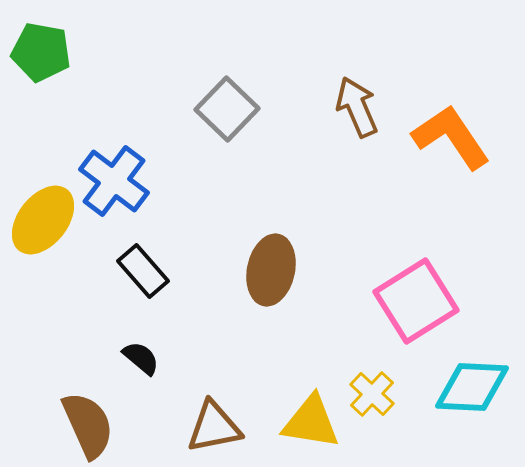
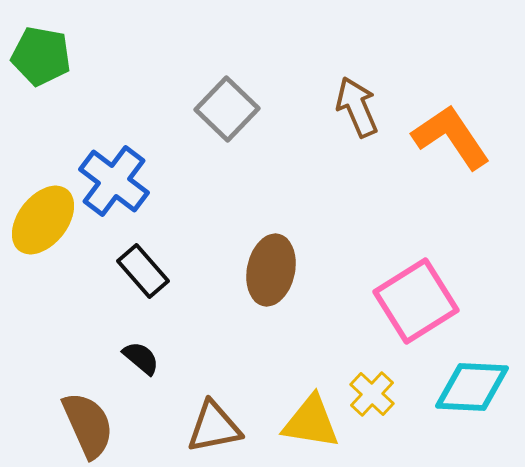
green pentagon: moved 4 px down
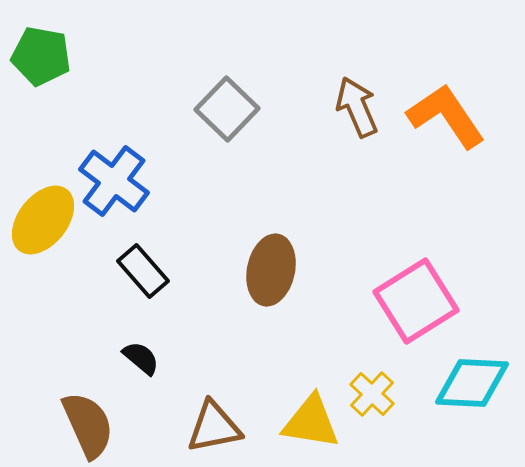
orange L-shape: moved 5 px left, 21 px up
cyan diamond: moved 4 px up
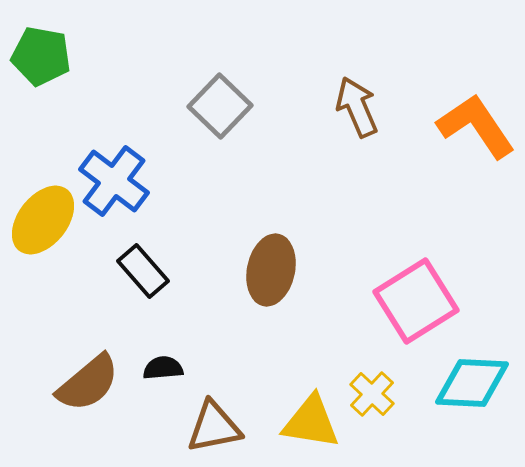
gray square: moved 7 px left, 3 px up
orange L-shape: moved 30 px right, 10 px down
black semicircle: moved 22 px right, 10 px down; rotated 45 degrees counterclockwise
brown semicircle: moved 42 px up; rotated 74 degrees clockwise
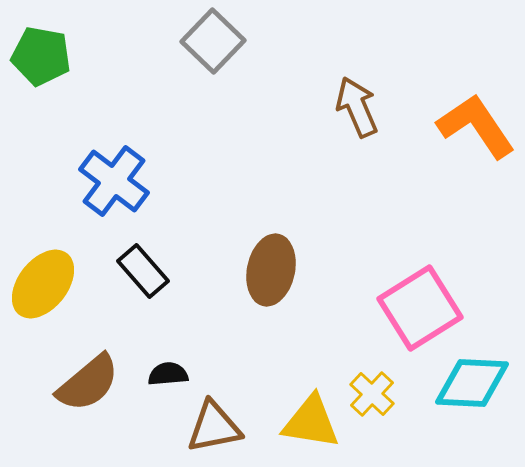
gray square: moved 7 px left, 65 px up
yellow ellipse: moved 64 px down
pink square: moved 4 px right, 7 px down
black semicircle: moved 5 px right, 6 px down
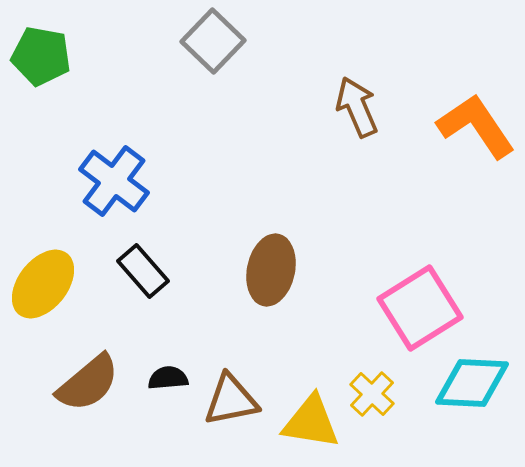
black semicircle: moved 4 px down
brown triangle: moved 17 px right, 27 px up
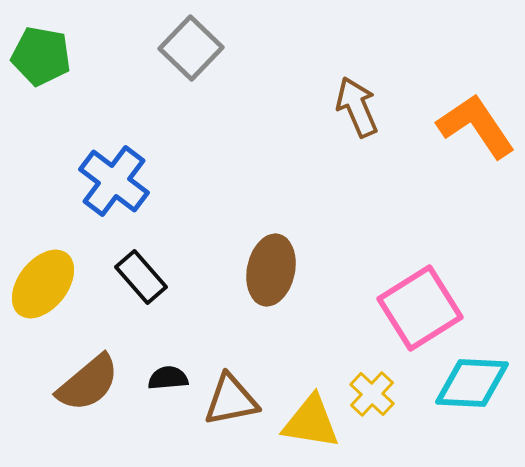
gray square: moved 22 px left, 7 px down
black rectangle: moved 2 px left, 6 px down
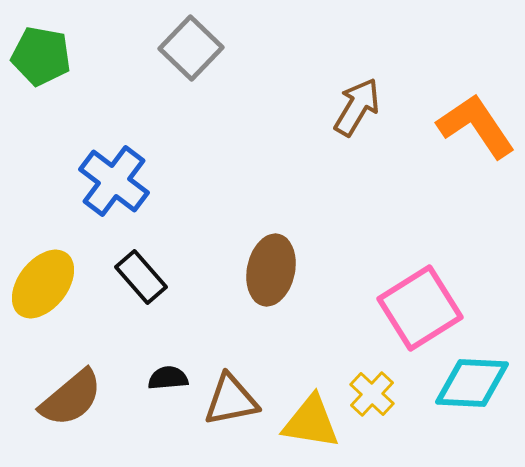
brown arrow: rotated 54 degrees clockwise
brown semicircle: moved 17 px left, 15 px down
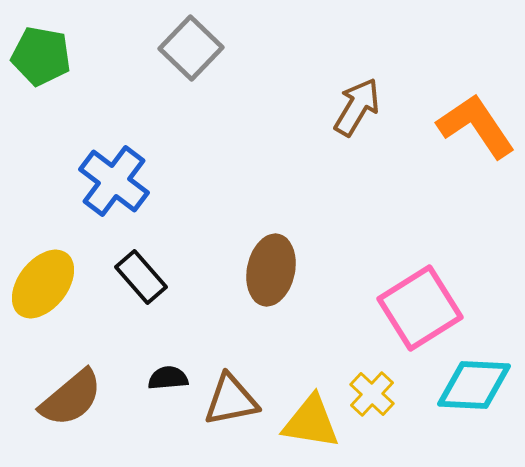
cyan diamond: moved 2 px right, 2 px down
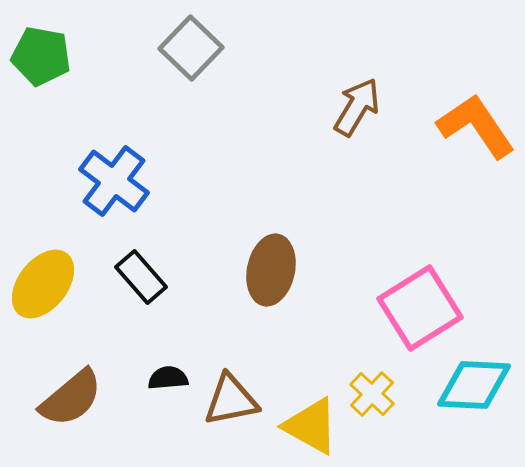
yellow triangle: moved 4 px down; rotated 20 degrees clockwise
